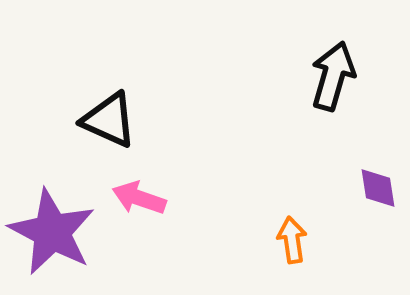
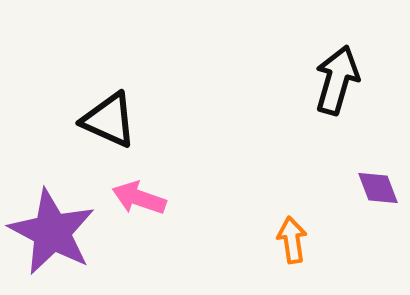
black arrow: moved 4 px right, 4 px down
purple diamond: rotated 12 degrees counterclockwise
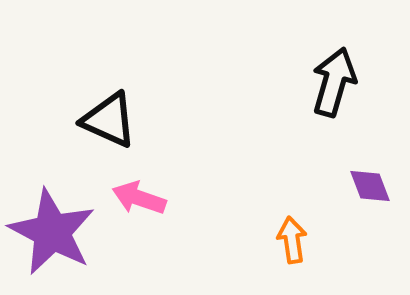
black arrow: moved 3 px left, 2 px down
purple diamond: moved 8 px left, 2 px up
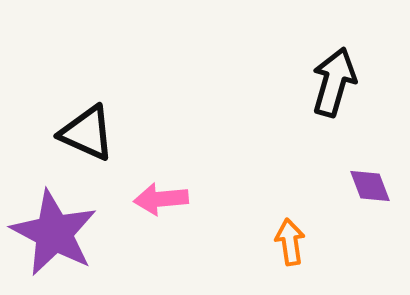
black triangle: moved 22 px left, 13 px down
pink arrow: moved 22 px right, 1 px down; rotated 24 degrees counterclockwise
purple star: moved 2 px right, 1 px down
orange arrow: moved 2 px left, 2 px down
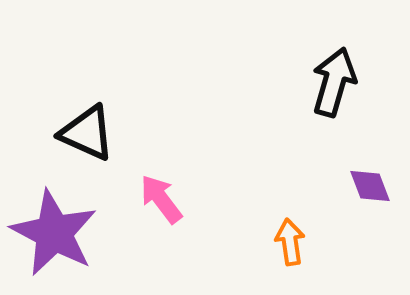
pink arrow: rotated 58 degrees clockwise
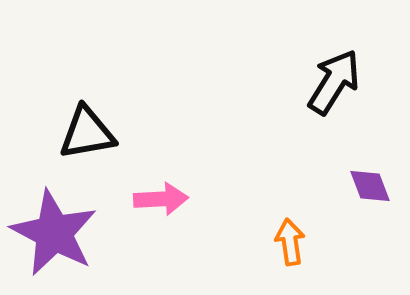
black arrow: rotated 16 degrees clockwise
black triangle: rotated 34 degrees counterclockwise
pink arrow: rotated 124 degrees clockwise
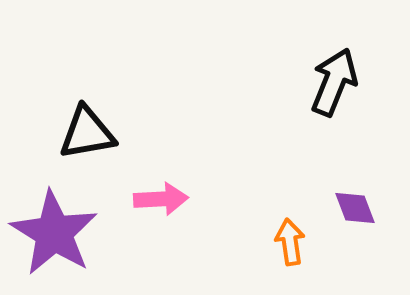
black arrow: rotated 10 degrees counterclockwise
purple diamond: moved 15 px left, 22 px down
purple star: rotated 4 degrees clockwise
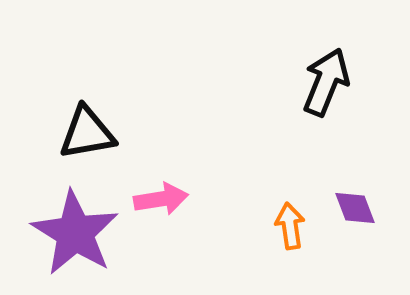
black arrow: moved 8 px left
pink arrow: rotated 6 degrees counterclockwise
purple star: moved 21 px right
orange arrow: moved 16 px up
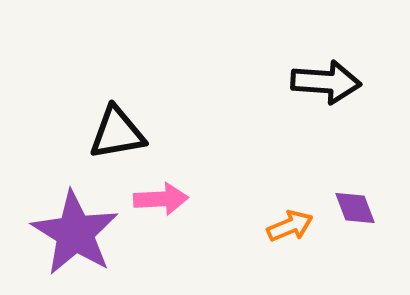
black arrow: rotated 72 degrees clockwise
black triangle: moved 30 px right
pink arrow: rotated 6 degrees clockwise
orange arrow: rotated 75 degrees clockwise
